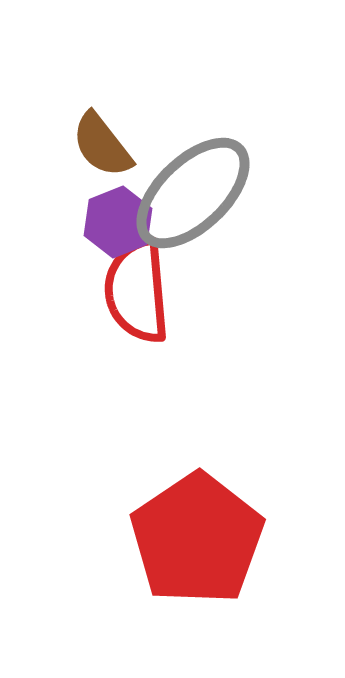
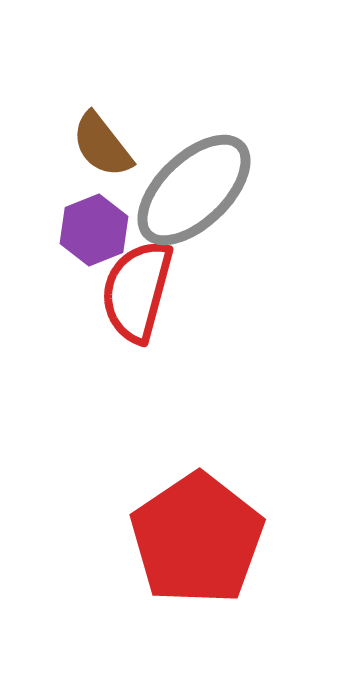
gray ellipse: moved 1 px right, 3 px up
purple hexagon: moved 24 px left, 8 px down
red semicircle: rotated 20 degrees clockwise
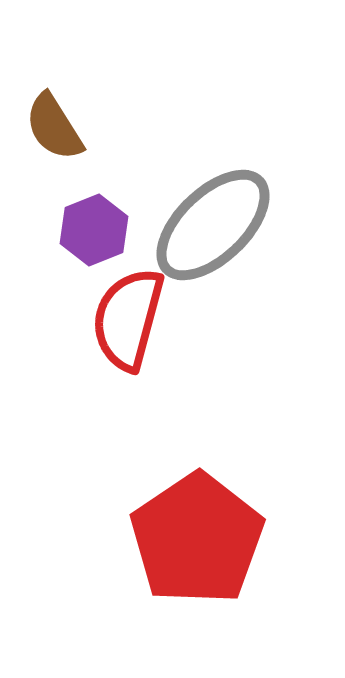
brown semicircle: moved 48 px left, 18 px up; rotated 6 degrees clockwise
gray ellipse: moved 19 px right, 35 px down
red semicircle: moved 9 px left, 28 px down
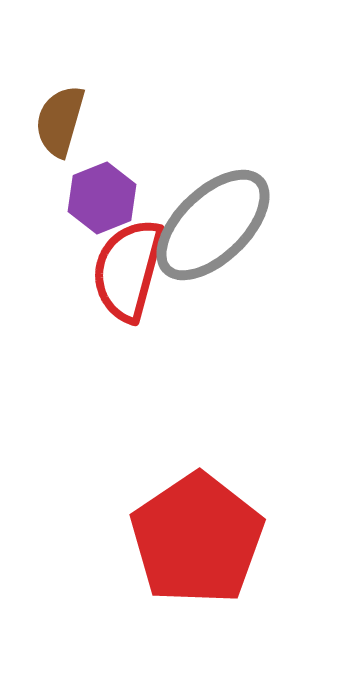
brown semicircle: moved 6 px right, 6 px up; rotated 48 degrees clockwise
purple hexagon: moved 8 px right, 32 px up
red semicircle: moved 49 px up
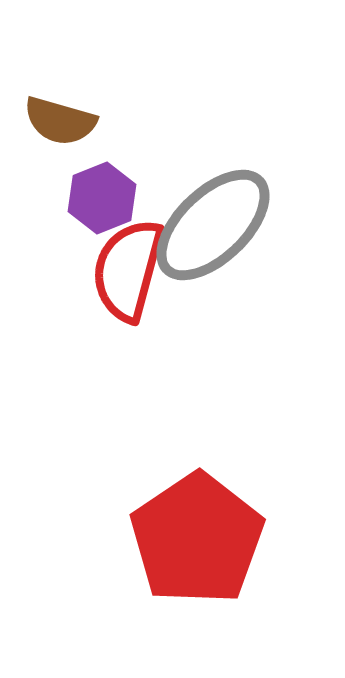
brown semicircle: rotated 90 degrees counterclockwise
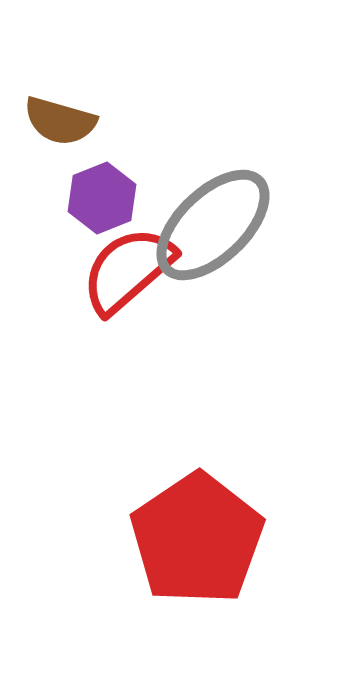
red semicircle: rotated 34 degrees clockwise
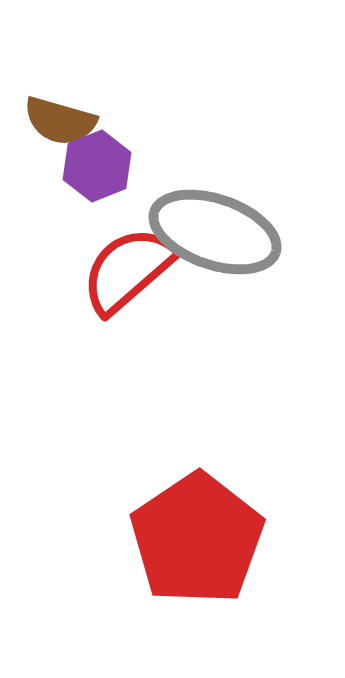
purple hexagon: moved 5 px left, 32 px up
gray ellipse: moved 2 px right, 7 px down; rotated 63 degrees clockwise
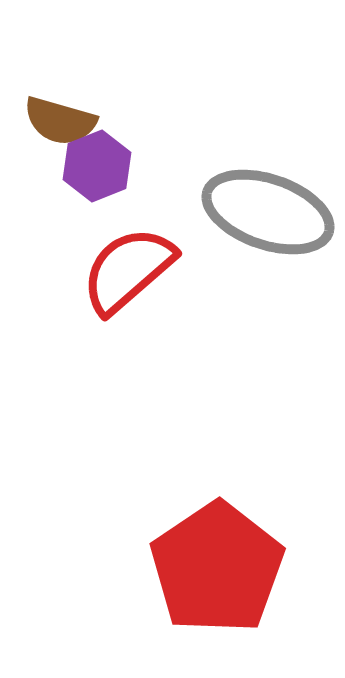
gray ellipse: moved 53 px right, 20 px up
red pentagon: moved 20 px right, 29 px down
